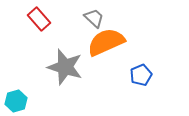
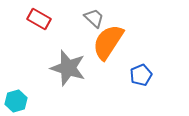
red rectangle: rotated 20 degrees counterclockwise
orange semicircle: moved 2 px right; rotated 33 degrees counterclockwise
gray star: moved 3 px right, 1 px down
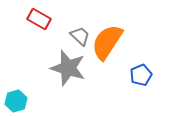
gray trapezoid: moved 14 px left, 18 px down
orange semicircle: moved 1 px left
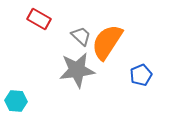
gray trapezoid: moved 1 px right
gray star: moved 9 px right, 2 px down; rotated 24 degrees counterclockwise
cyan hexagon: rotated 20 degrees clockwise
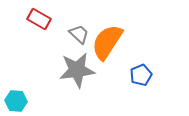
gray trapezoid: moved 2 px left, 2 px up
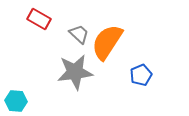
gray star: moved 2 px left, 2 px down
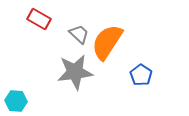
blue pentagon: rotated 15 degrees counterclockwise
